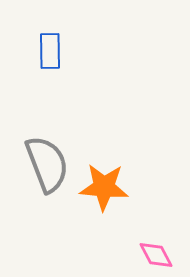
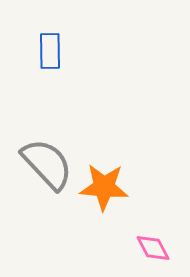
gray semicircle: rotated 22 degrees counterclockwise
pink diamond: moved 3 px left, 7 px up
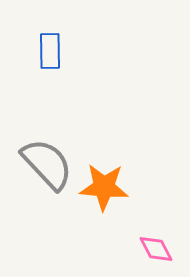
pink diamond: moved 3 px right, 1 px down
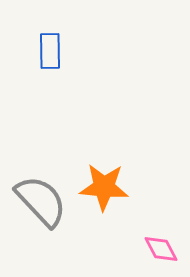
gray semicircle: moved 6 px left, 37 px down
pink diamond: moved 5 px right
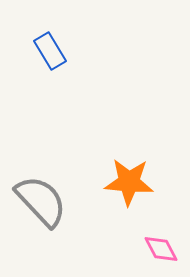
blue rectangle: rotated 30 degrees counterclockwise
orange star: moved 25 px right, 5 px up
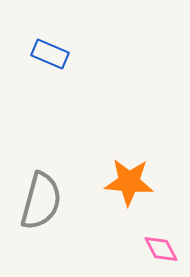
blue rectangle: moved 3 px down; rotated 36 degrees counterclockwise
gray semicircle: rotated 58 degrees clockwise
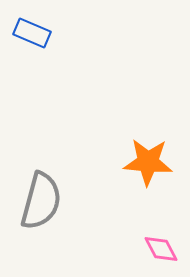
blue rectangle: moved 18 px left, 21 px up
orange star: moved 19 px right, 20 px up
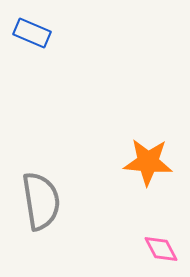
gray semicircle: rotated 24 degrees counterclockwise
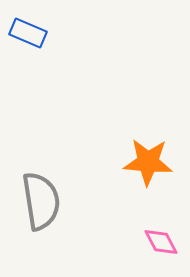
blue rectangle: moved 4 px left
pink diamond: moved 7 px up
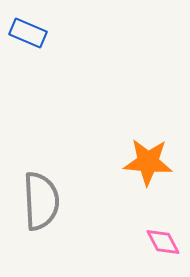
gray semicircle: rotated 6 degrees clockwise
pink diamond: moved 2 px right
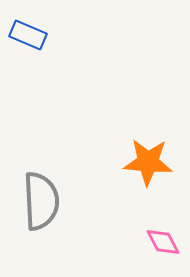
blue rectangle: moved 2 px down
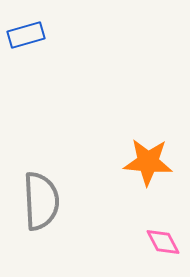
blue rectangle: moved 2 px left; rotated 39 degrees counterclockwise
